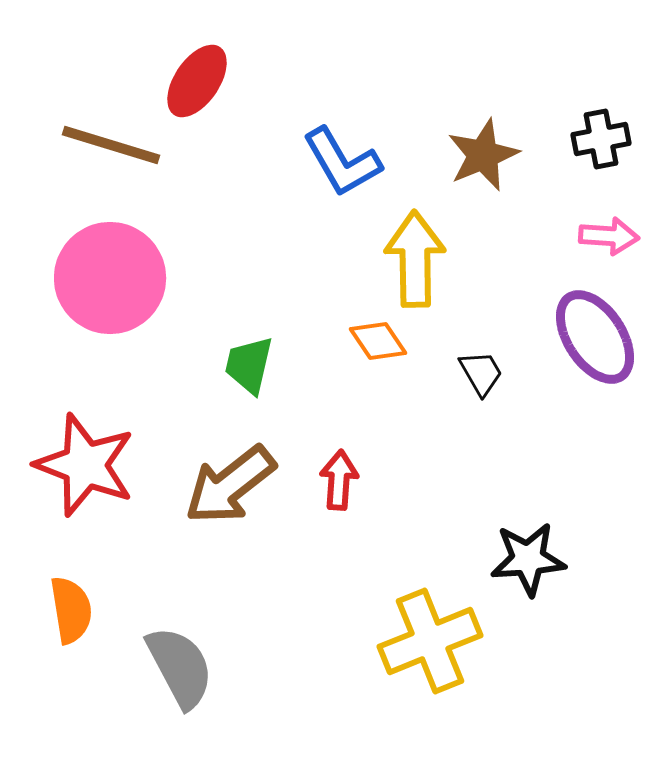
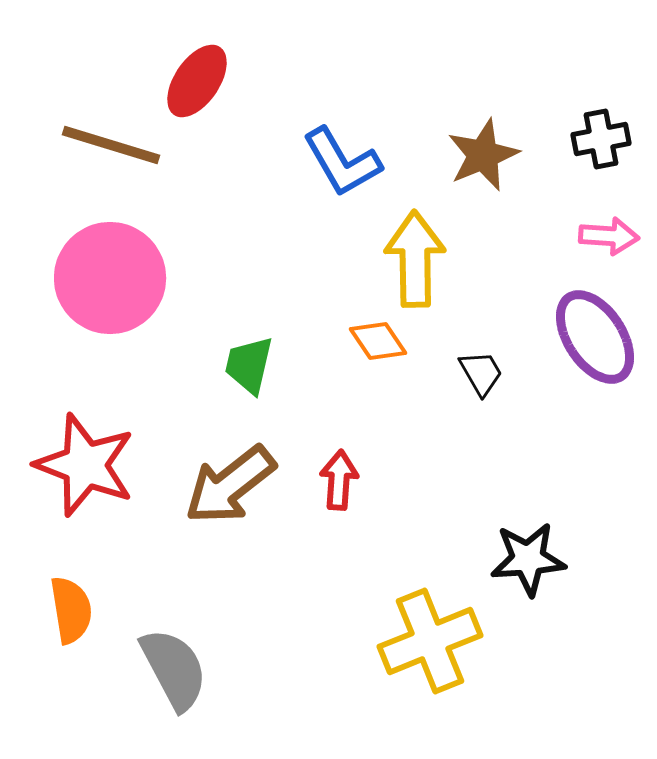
gray semicircle: moved 6 px left, 2 px down
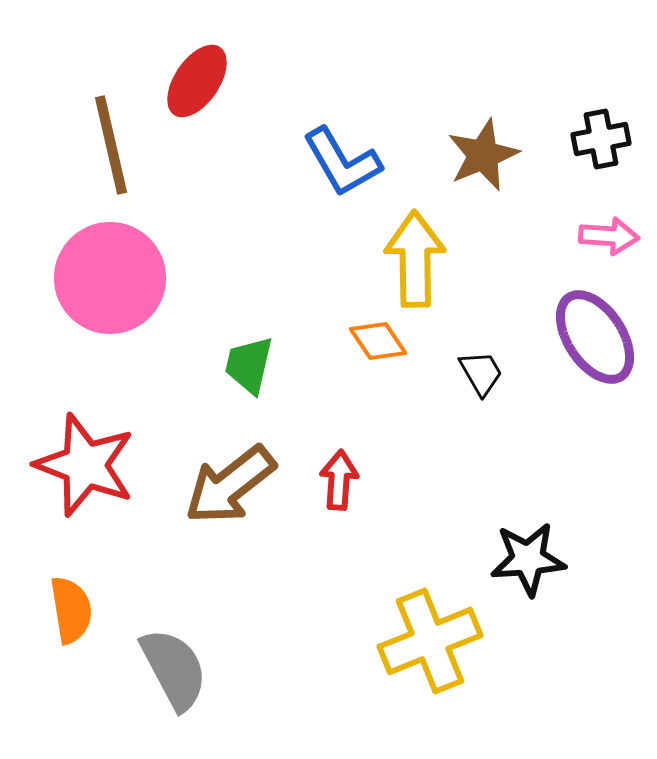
brown line: rotated 60 degrees clockwise
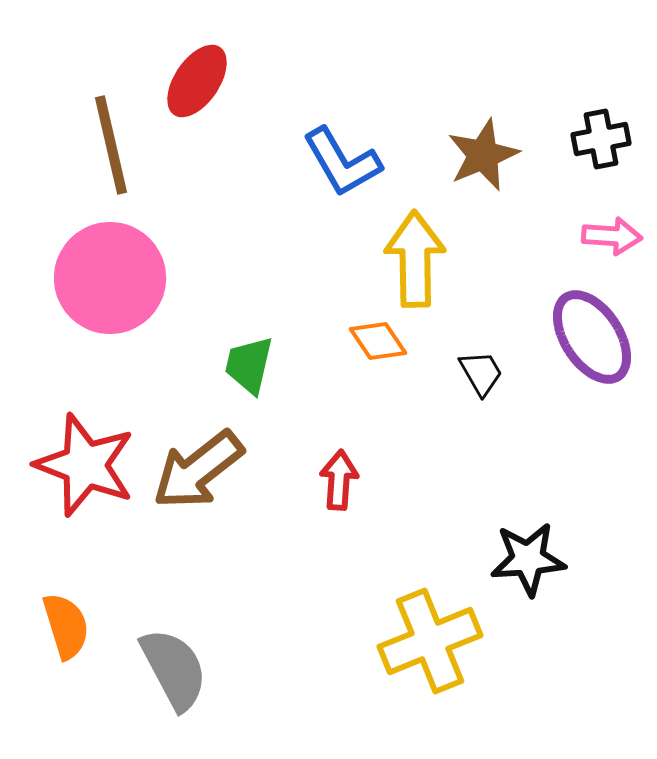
pink arrow: moved 3 px right
purple ellipse: moved 3 px left
brown arrow: moved 32 px left, 15 px up
orange semicircle: moved 5 px left, 16 px down; rotated 8 degrees counterclockwise
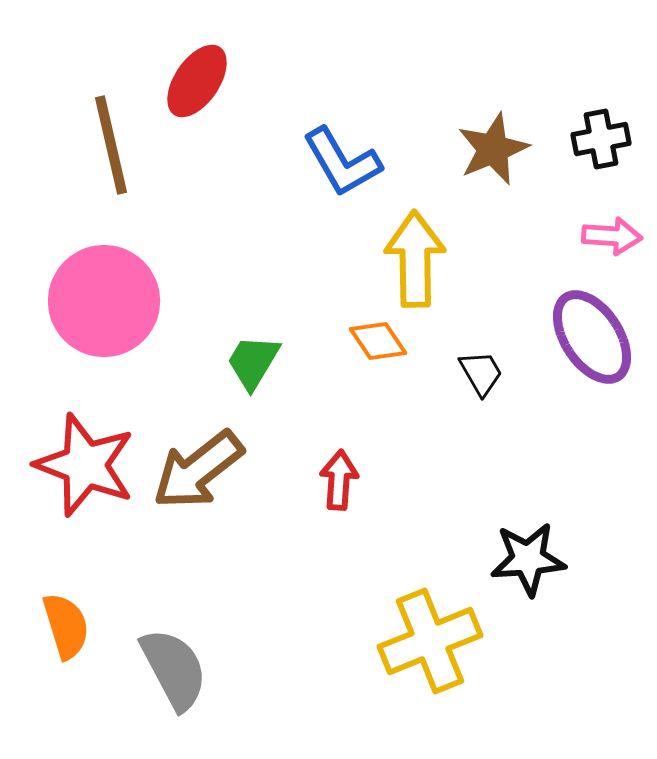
brown star: moved 10 px right, 6 px up
pink circle: moved 6 px left, 23 px down
green trapezoid: moved 4 px right, 3 px up; rotated 18 degrees clockwise
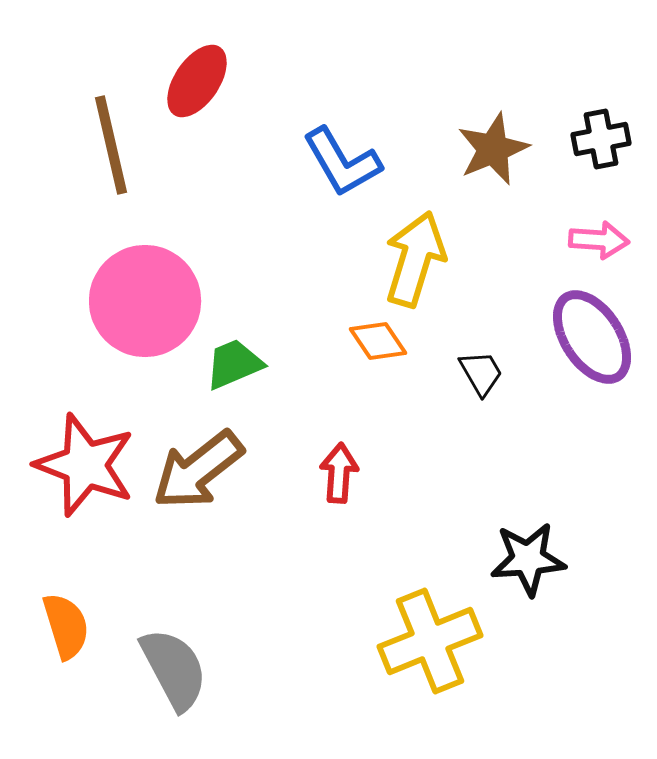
pink arrow: moved 13 px left, 4 px down
yellow arrow: rotated 18 degrees clockwise
pink circle: moved 41 px right
green trapezoid: moved 19 px left, 2 px down; rotated 36 degrees clockwise
red arrow: moved 7 px up
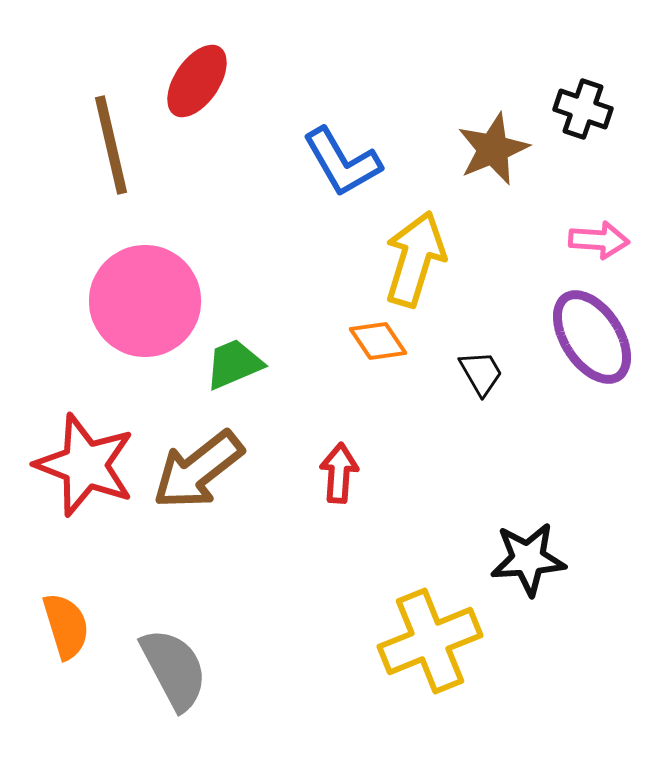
black cross: moved 18 px left, 30 px up; rotated 30 degrees clockwise
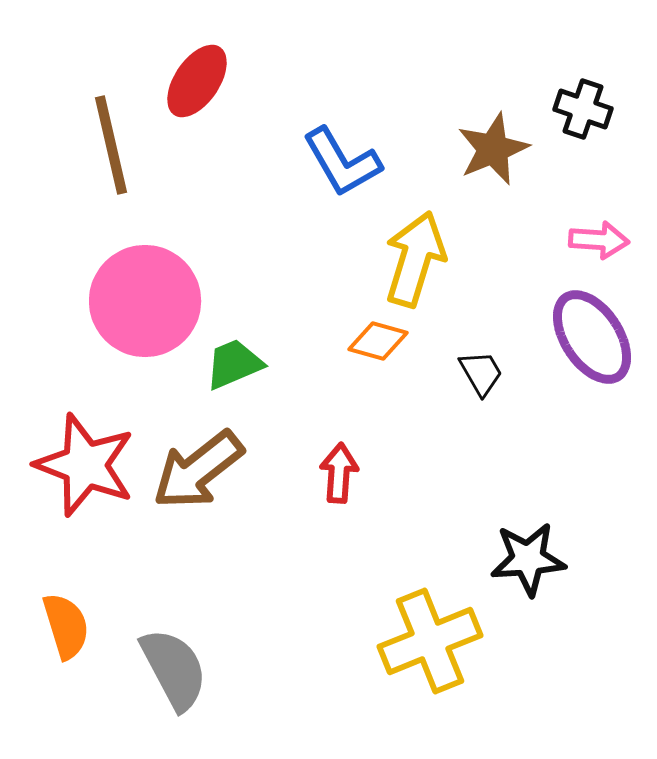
orange diamond: rotated 40 degrees counterclockwise
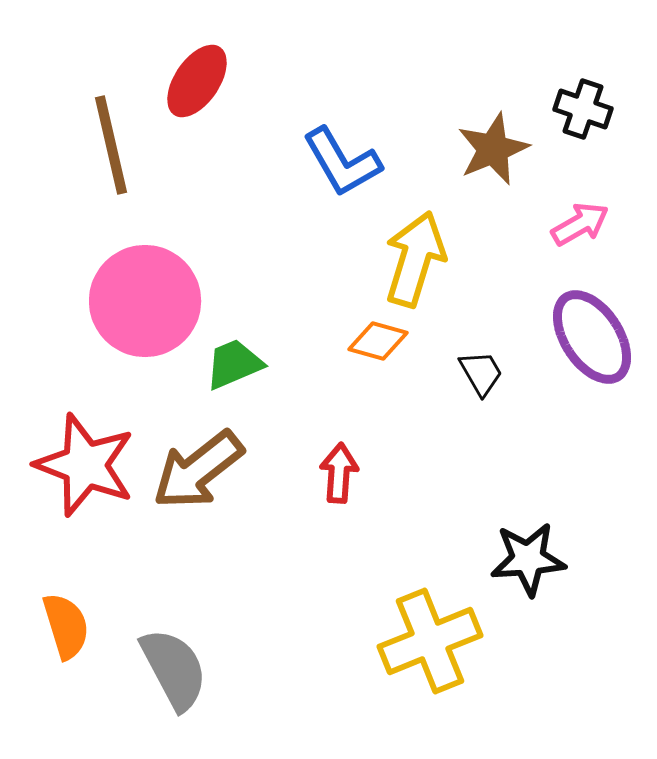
pink arrow: moved 19 px left, 16 px up; rotated 34 degrees counterclockwise
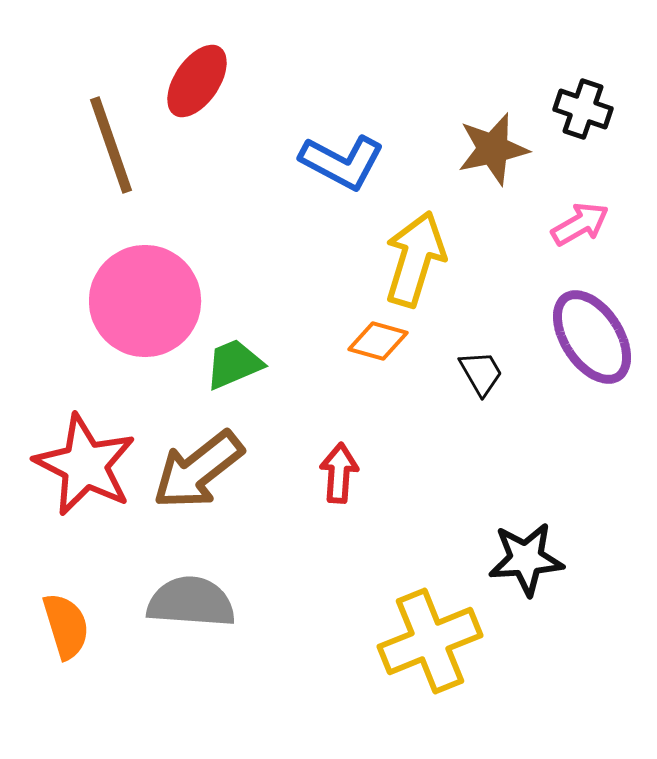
brown line: rotated 6 degrees counterclockwise
brown star: rotated 10 degrees clockwise
blue L-shape: rotated 32 degrees counterclockwise
red star: rotated 6 degrees clockwise
black star: moved 2 px left
gray semicircle: moved 17 px right, 67 px up; rotated 58 degrees counterclockwise
